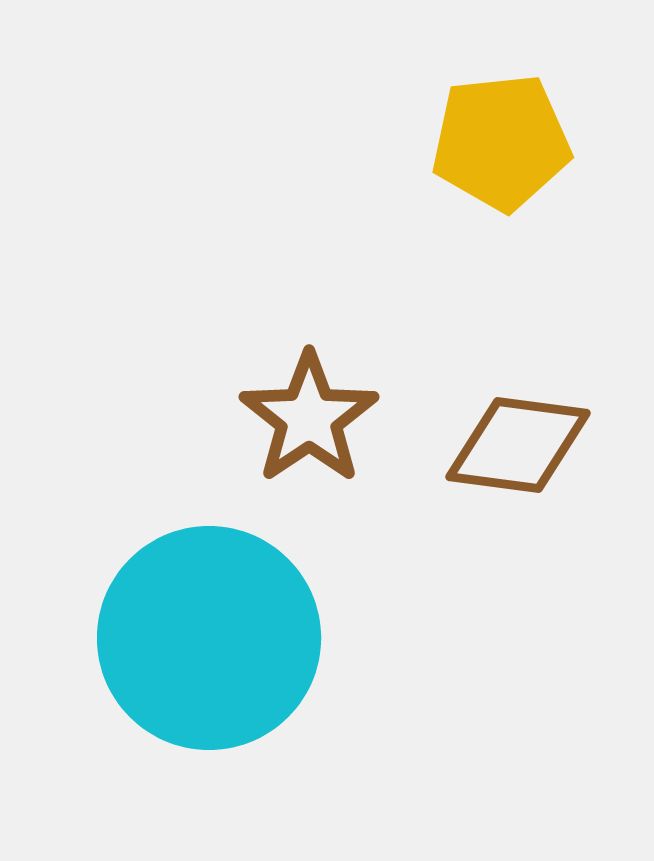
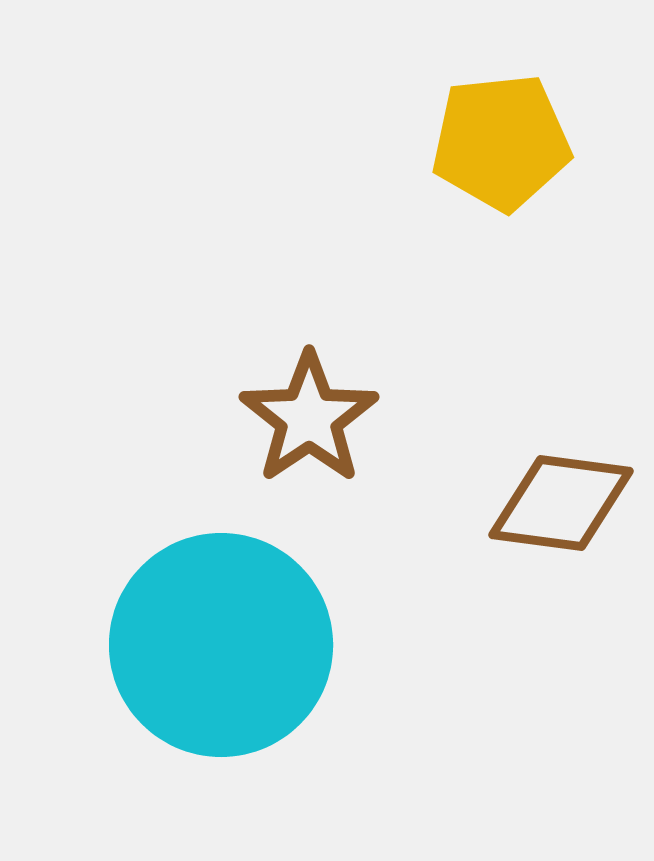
brown diamond: moved 43 px right, 58 px down
cyan circle: moved 12 px right, 7 px down
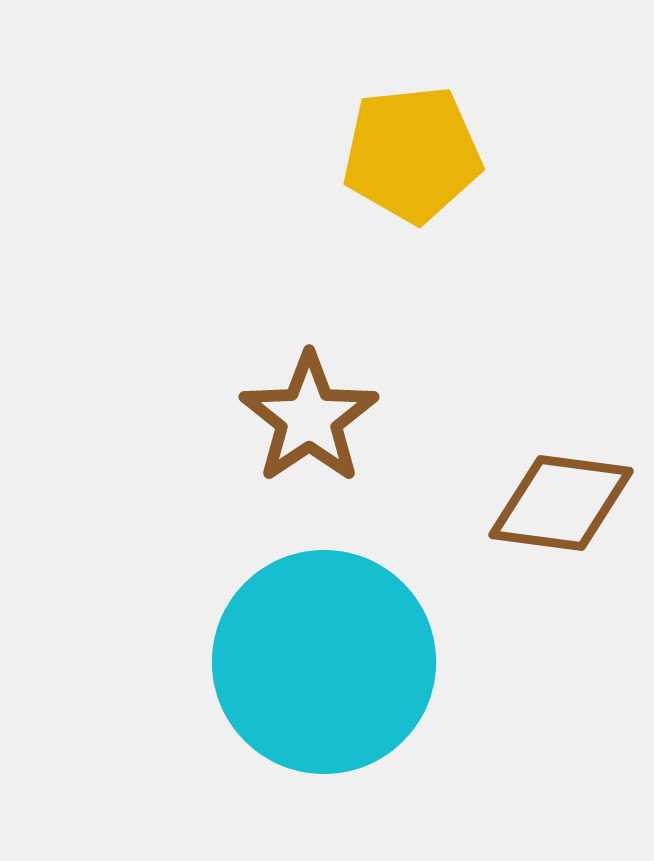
yellow pentagon: moved 89 px left, 12 px down
cyan circle: moved 103 px right, 17 px down
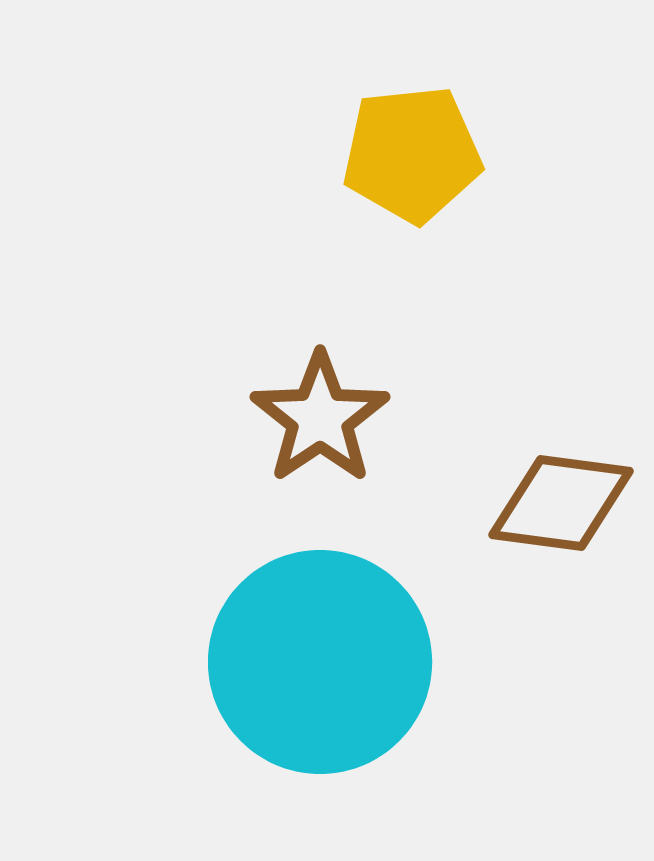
brown star: moved 11 px right
cyan circle: moved 4 px left
